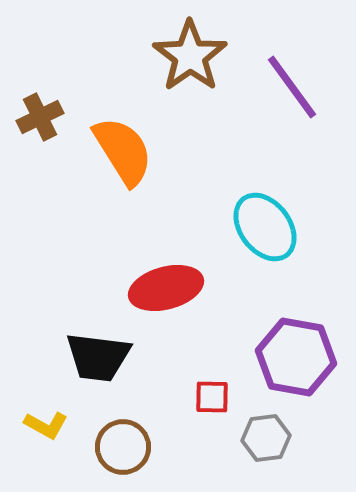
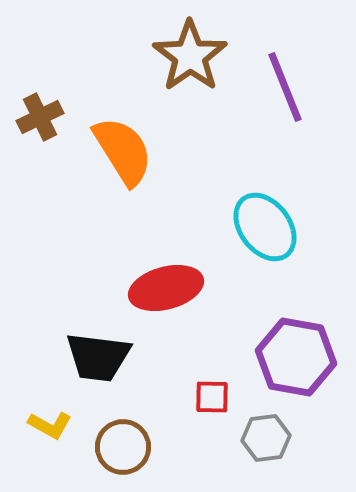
purple line: moved 7 px left; rotated 14 degrees clockwise
yellow L-shape: moved 4 px right
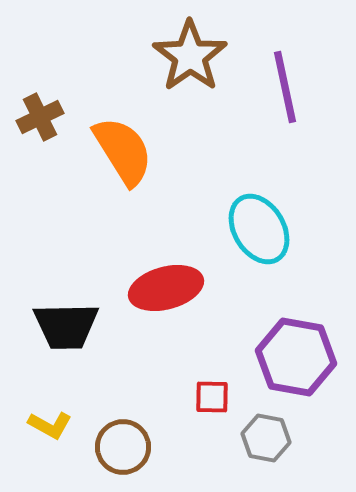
purple line: rotated 10 degrees clockwise
cyan ellipse: moved 6 px left, 2 px down; rotated 6 degrees clockwise
black trapezoid: moved 32 px left, 31 px up; rotated 8 degrees counterclockwise
gray hexagon: rotated 18 degrees clockwise
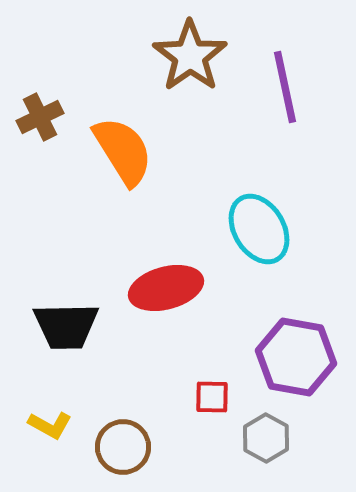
gray hexagon: rotated 18 degrees clockwise
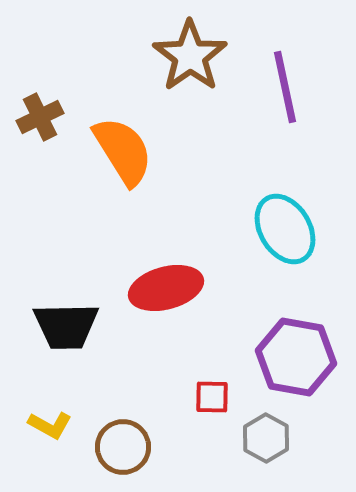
cyan ellipse: moved 26 px right
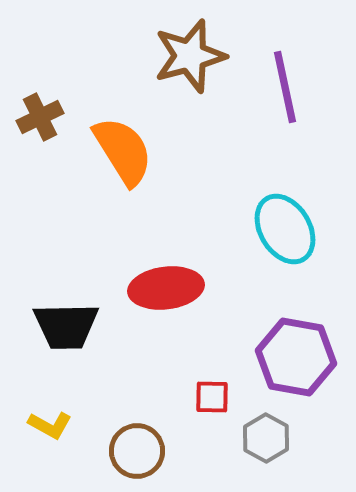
brown star: rotated 20 degrees clockwise
red ellipse: rotated 8 degrees clockwise
brown circle: moved 14 px right, 4 px down
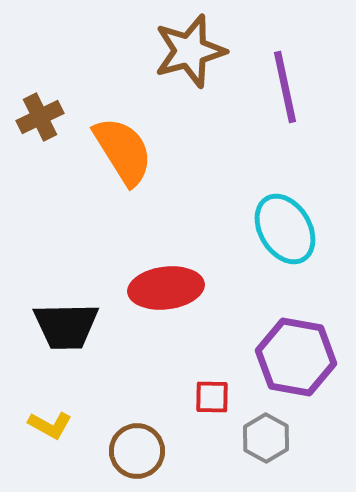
brown star: moved 5 px up
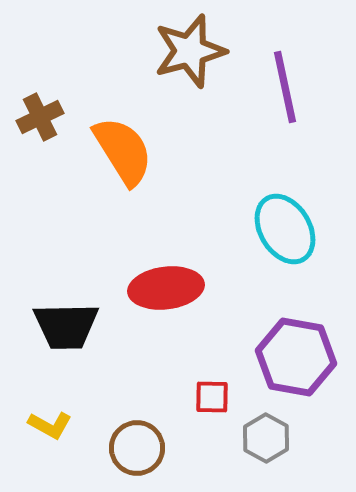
brown circle: moved 3 px up
